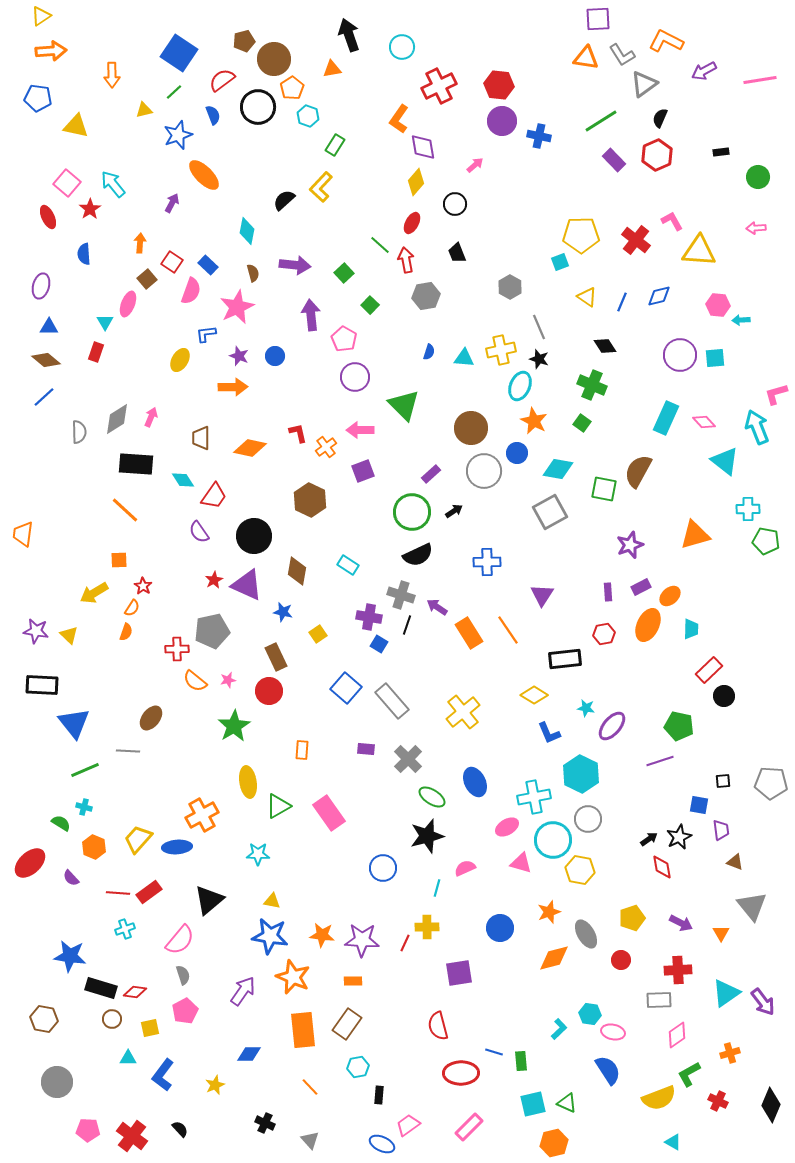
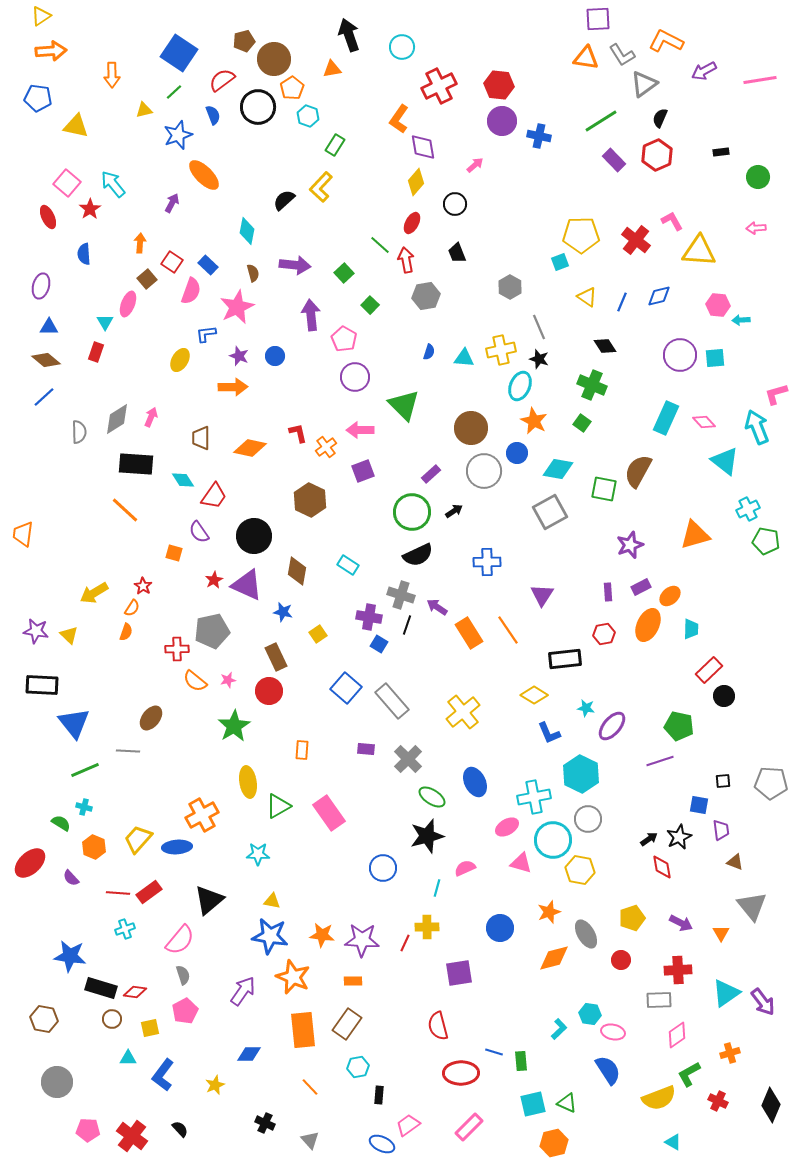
cyan cross at (748, 509): rotated 25 degrees counterclockwise
orange square at (119, 560): moved 55 px right, 7 px up; rotated 18 degrees clockwise
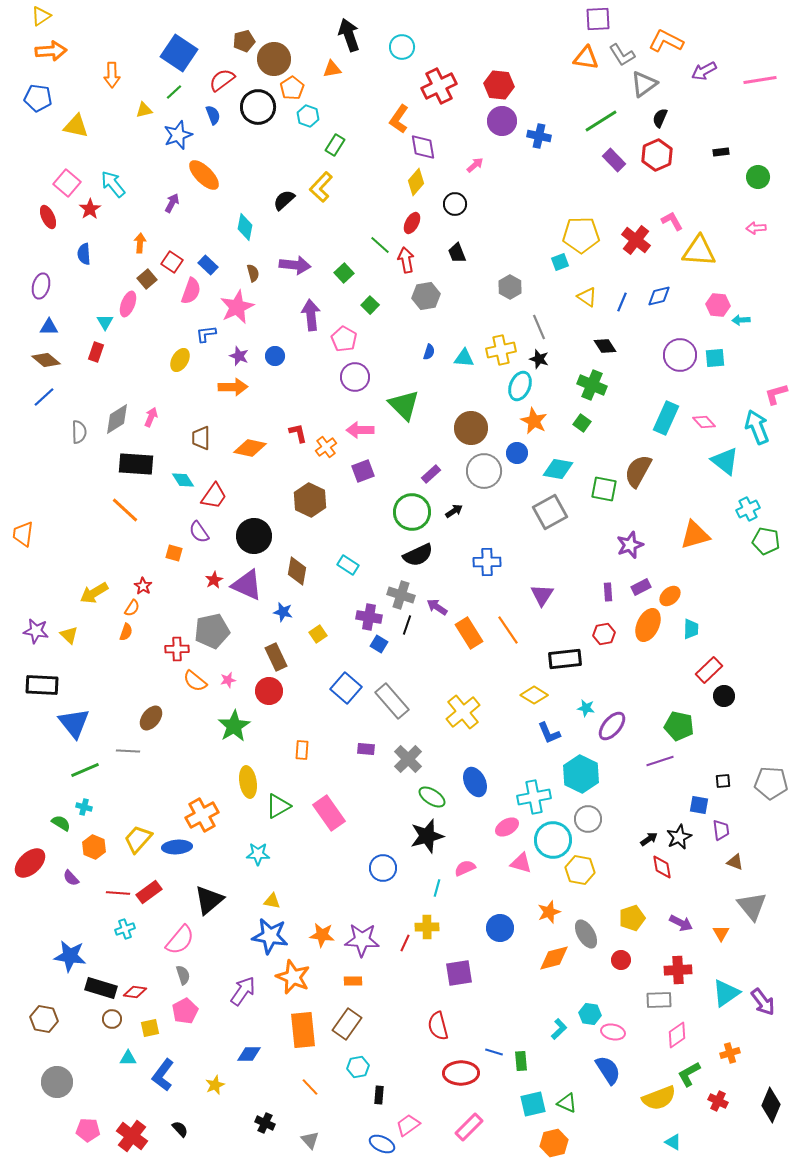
cyan diamond at (247, 231): moved 2 px left, 4 px up
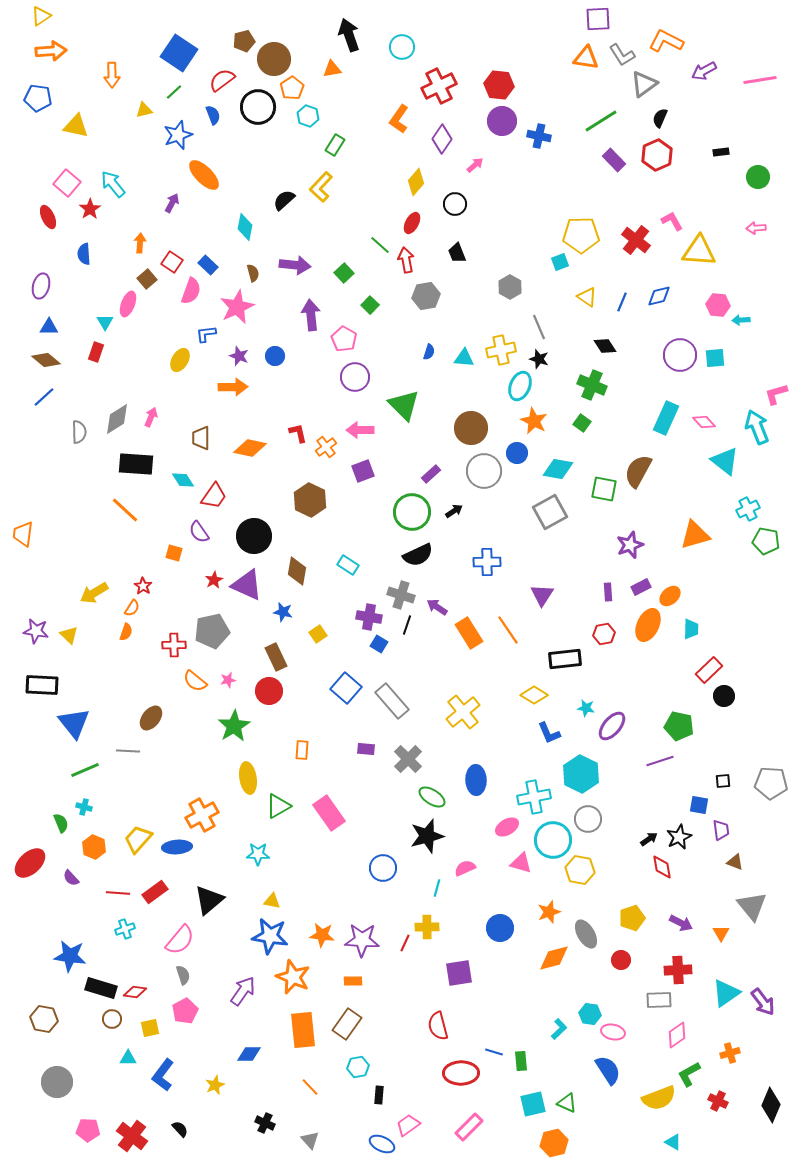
purple diamond at (423, 147): moved 19 px right, 8 px up; rotated 44 degrees clockwise
red cross at (177, 649): moved 3 px left, 4 px up
yellow ellipse at (248, 782): moved 4 px up
blue ellipse at (475, 782): moved 1 px right, 2 px up; rotated 24 degrees clockwise
green semicircle at (61, 823): rotated 36 degrees clockwise
red rectangle at (149, 892): moved 6 px right
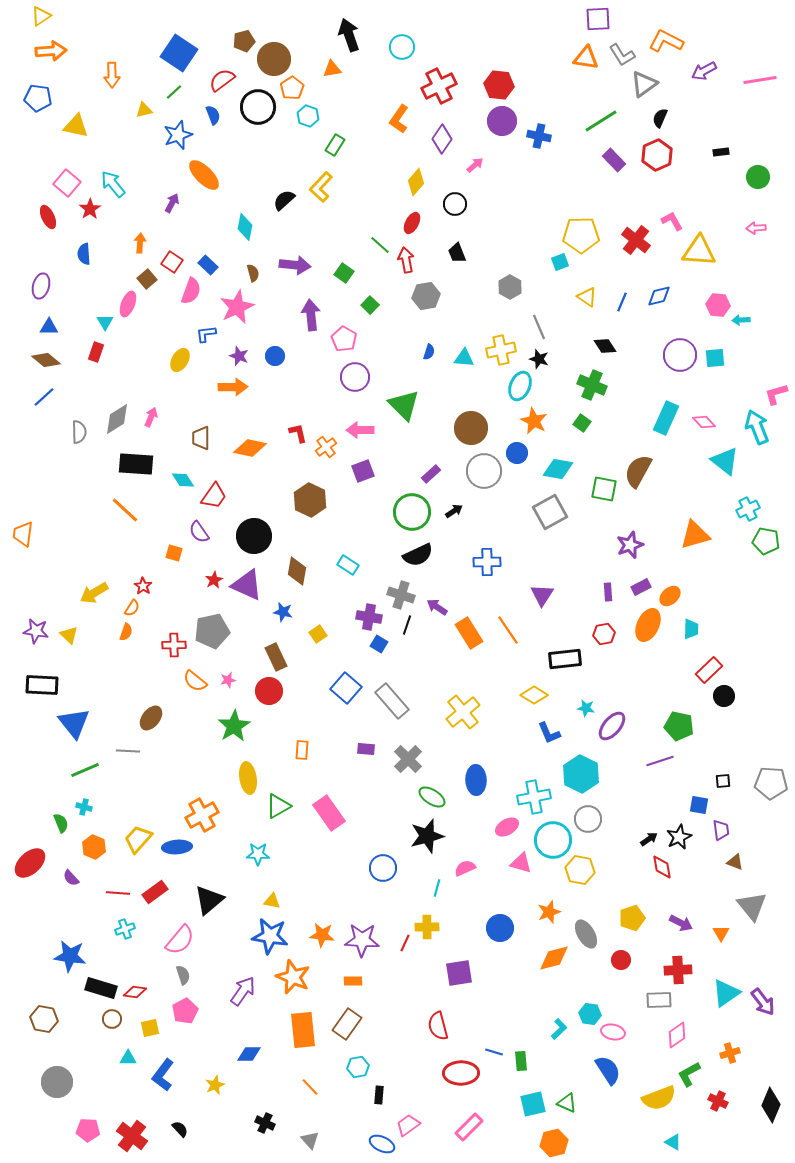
green square at (344, 273): rotated 12 degrees counterclockwise
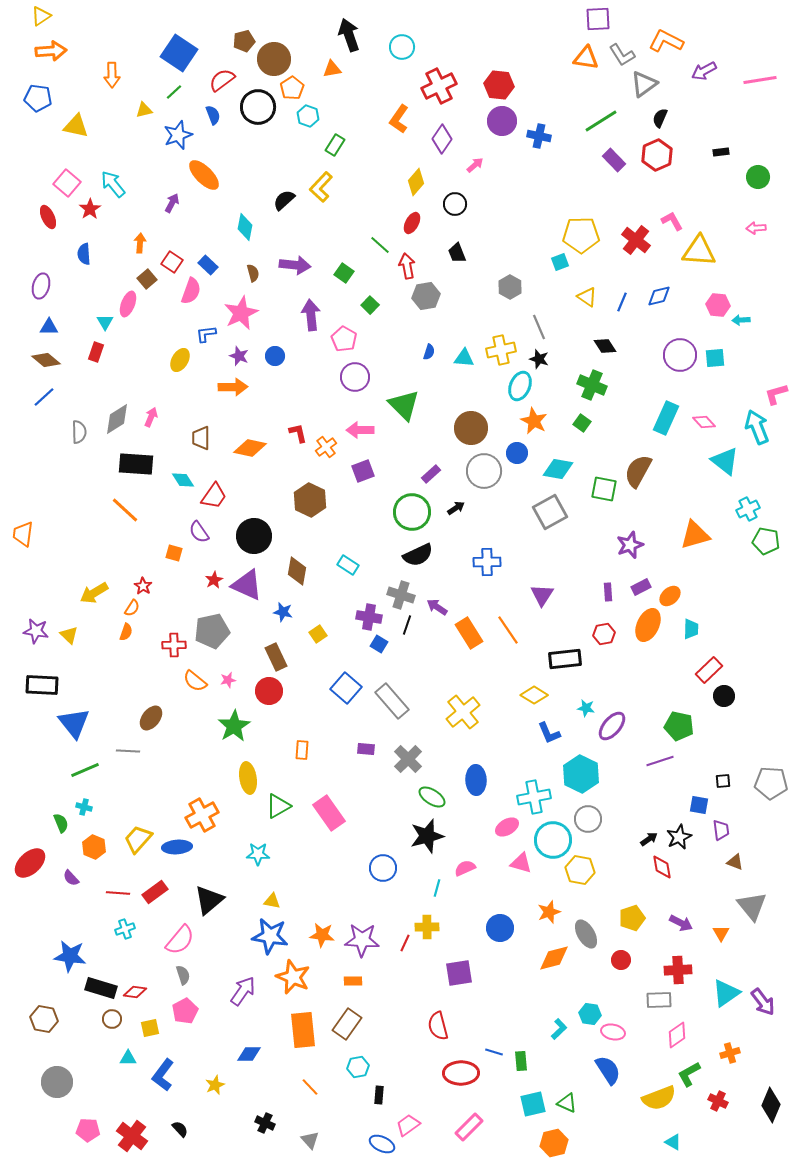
red arrow at (406, 260): moved 1 px right, 6 px down
pink star at (237, 307): moved 4 px right, 6 px down
black arrow at (454, 511): moved 2 px right, 3 px up
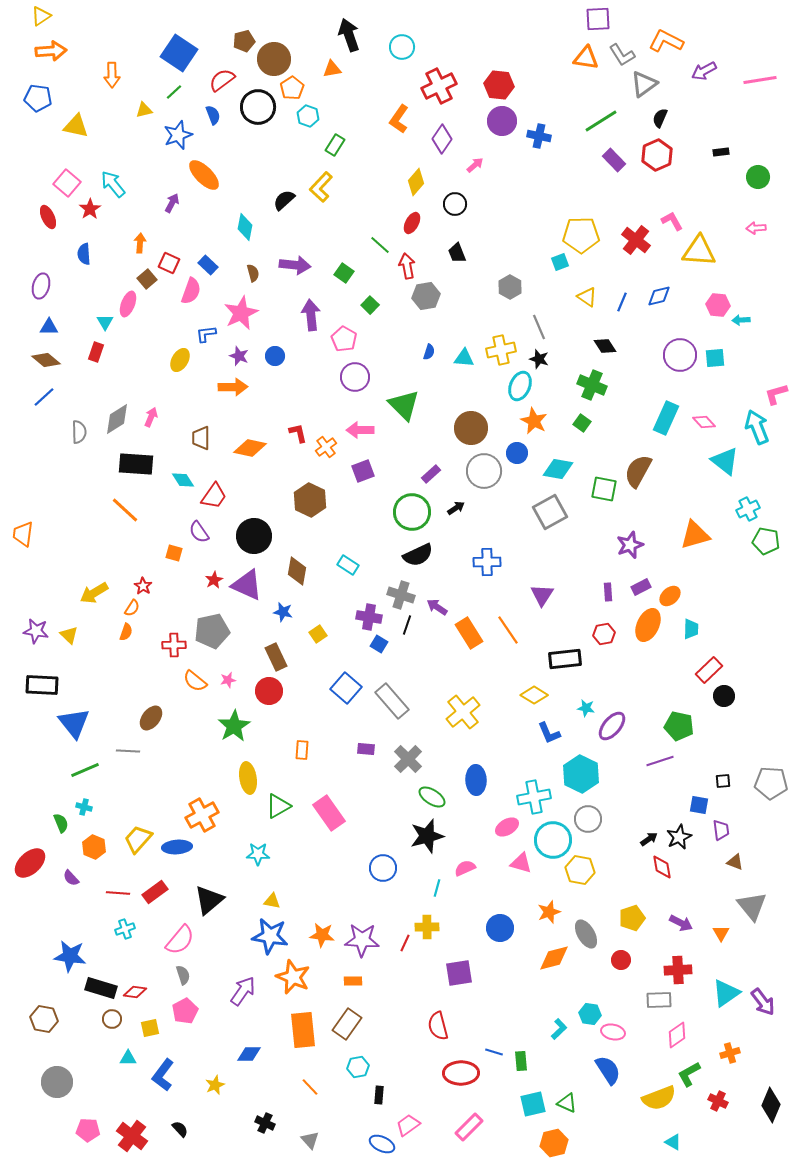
red square at (172, 262): moved 3 px left, 1 px down; rotated 10 degrees counterclockwise
